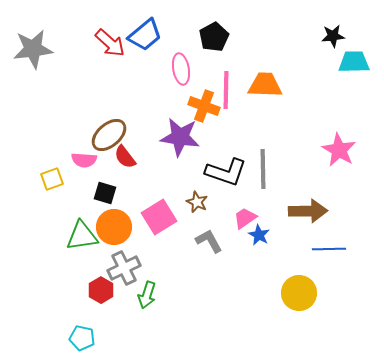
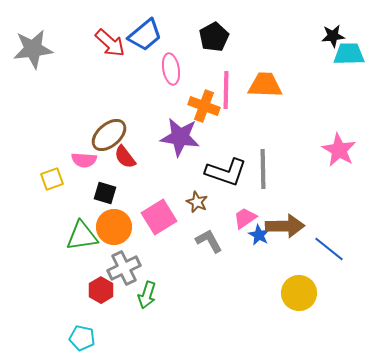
cyan trapezoid: moved 5 px left, 8 px up
pink ellipse: moved 10 px left
brown arrow: moved 23 px left, 15 px down
blue line: rotated 40 degrees clockwise
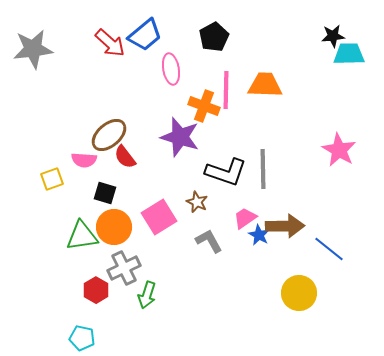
purple star: rotated 9 degrees clockwise
red hexagon: moved 5 px left
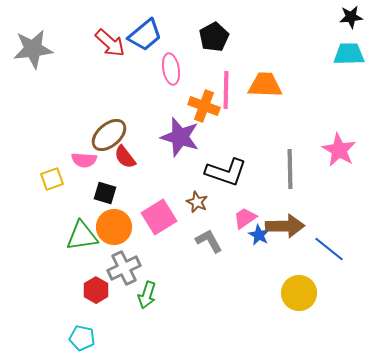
black star: moved 18 px right, 19 px up
gray line: moved 27 px right
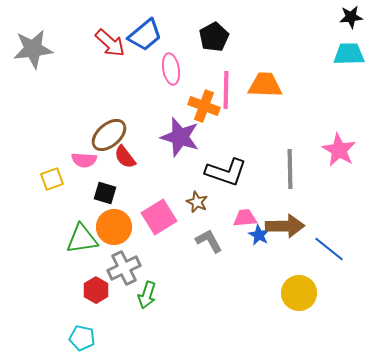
pink trapezoid: rotated 30 degrees clockwise
green triangle: moved 3 px down
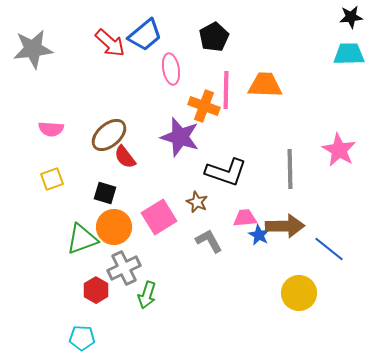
pink semicircle: moved 33 px left, 31 px up
green triangle: rotated 12 degrees counterclockwise
cyan pentagon: rotated 10 degrees counterclockwise
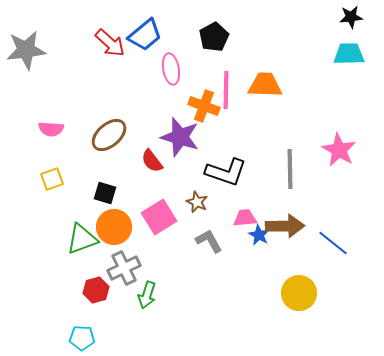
gray star: moved 7 px left, 1 px down
red semicircle: moved 27 px right, 4 px down
blue line: moved 4 px right, 6 px up
red hexagon: rotated 15 degrees clockwise
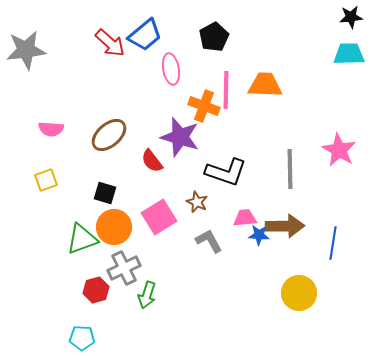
yellow square: moved 6 px left, 1 px down
blue star: rotated 25 degrees counterclockwise
blue line: rotated 60 degrees clockwise
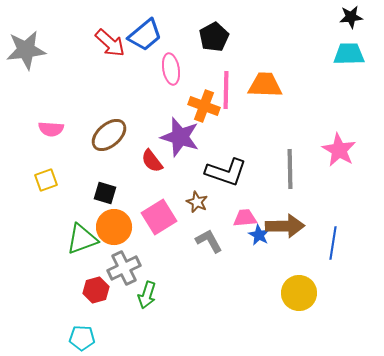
blue star: rotated 25 degrees clockwise
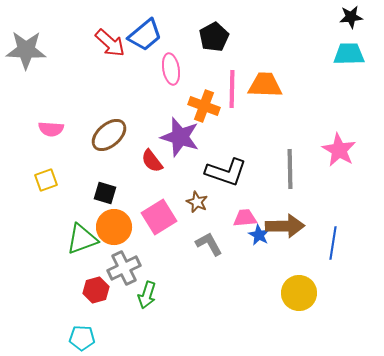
gray star: rotated 9 degrees clockwise
pink line: moved 6 px right, 1 px up
gray L-shape: moved 3 px down
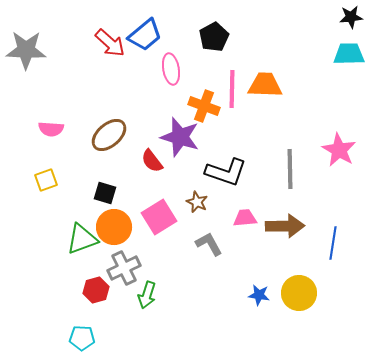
blue star: moved 60 px down; rotated 20 degrees counterclockwise
